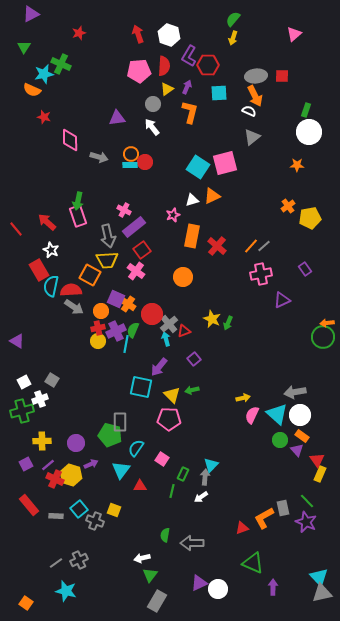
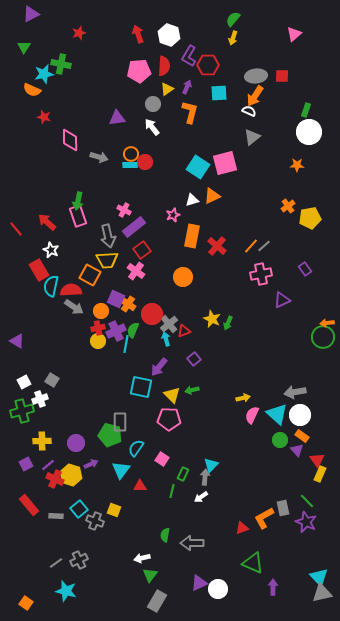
green cross at (61, 64): rotated 12 degrees counterclockwise
orange arrow at (255, 96): rotated 60 degrees clockwise
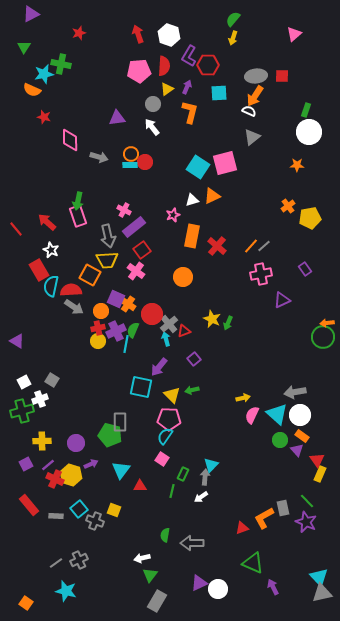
cyan semicircle at (136, 448): moved 29 px right, 12 px up
purple arrow at (273, 587): rotated 28 degrees counterclockwise
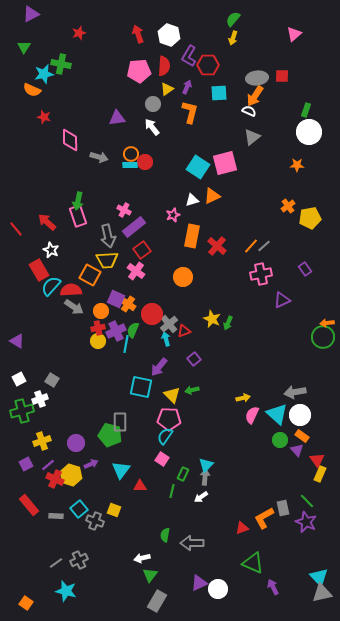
gray ellipse at (256, 76): moved 1 px right, 2 px down
cyan semicircle at (51, 286): rotated 30 degrees clockwise
white square at (24, 382): moved 5 px left, 3 px up
yellow cross at (42, 441): rotated 18 degrees counterclockwise
cyan triangle at (211, 465): moved 5 px left
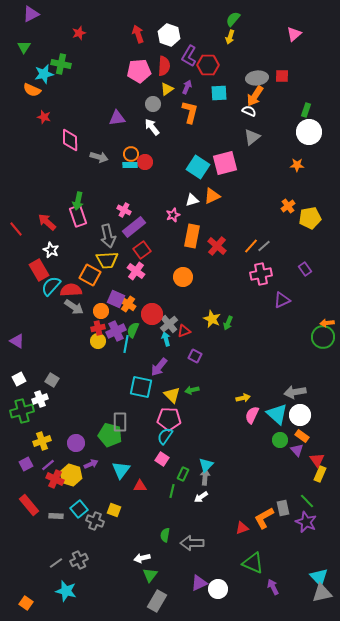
yellow arrow at (233, 38): moved 3 px left, 1 px up
purple square at (194, 359): moved 1 px right, 3 px up; rotated 24 degrees counterclockwise
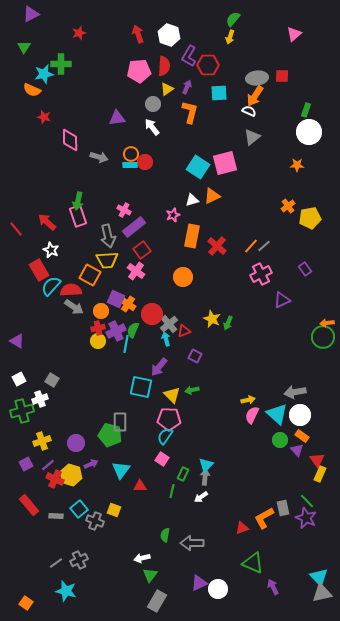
green cross at (61, 64): rotated 12 degrees counterclockwise
pink cross at (261, 274): rotated 15 degrees counterclockwise
yellow arrow at (243, 398): moved 5 px right, 2 px down
purple star at (306, 522): moved 4 px up
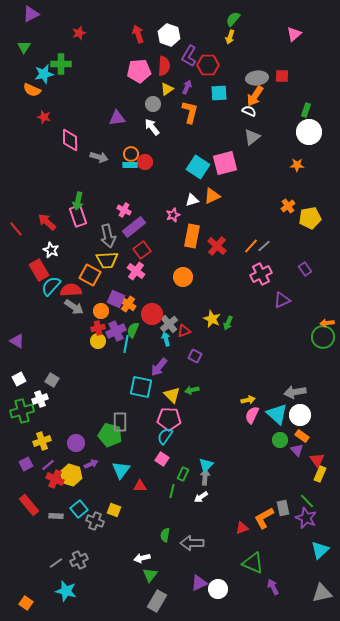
cyan triangle at (319, 577): moved 1 px right, 27 px up; rotated 30 degrees clockwise
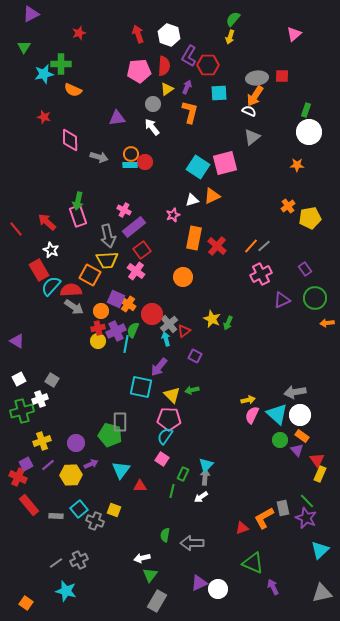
orange semicircle at (32, 90): moved 41 px right
orange rectangle at (192, 236): moved 2 px right, 2 px down
red triangle at (184, 331): rotated 16 degrees counterclockwise
green circle at (323, 337): moved 8 px left, 39 px up
yellow hexagon at (71, 475): rotated 20 degrees counterclockwise
red cross at (55, 479): moved 37 px left, 2 px up
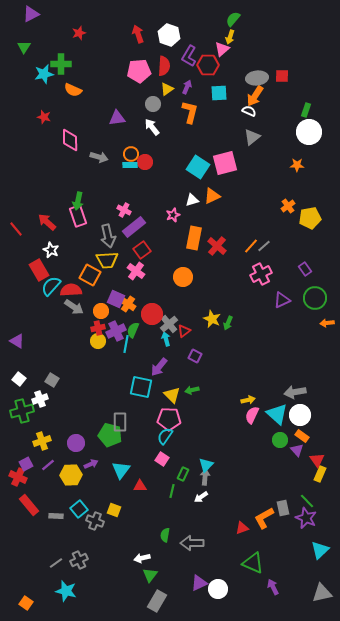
pink triangle at (294, 34): moved 72 px left, 15 px down
white square at (19, 379): rotated 24 degrees counterclockwise
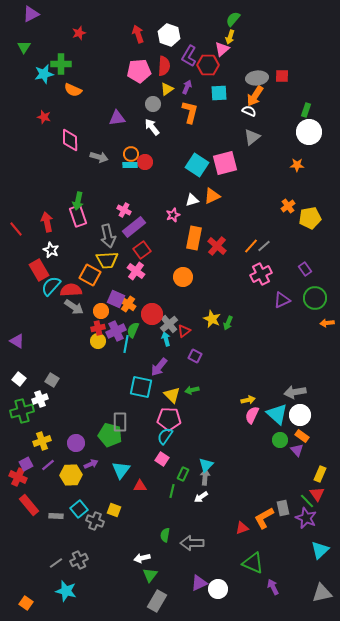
cyan square at (198, 167): moved 1 px left, 2 px up
red arrow at (47, 222): rotated 36 degrees clockwise
red triangle at (317, 460): moved 34 px down
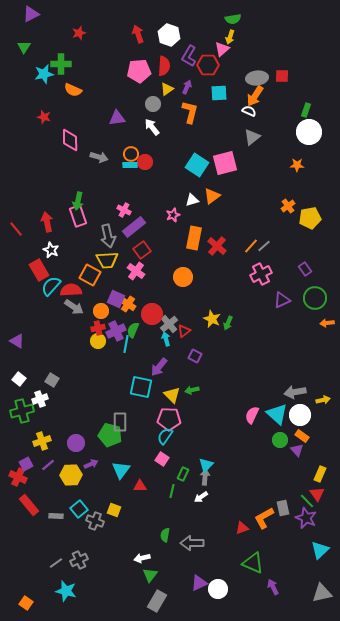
green semicircle at (233, 19): rotated 140 degrees counterclockwise
orange triangle at (212, 196): rotated 12 degrees counterclockwise
yellow arrow at (248, 400): moved 75 px right
